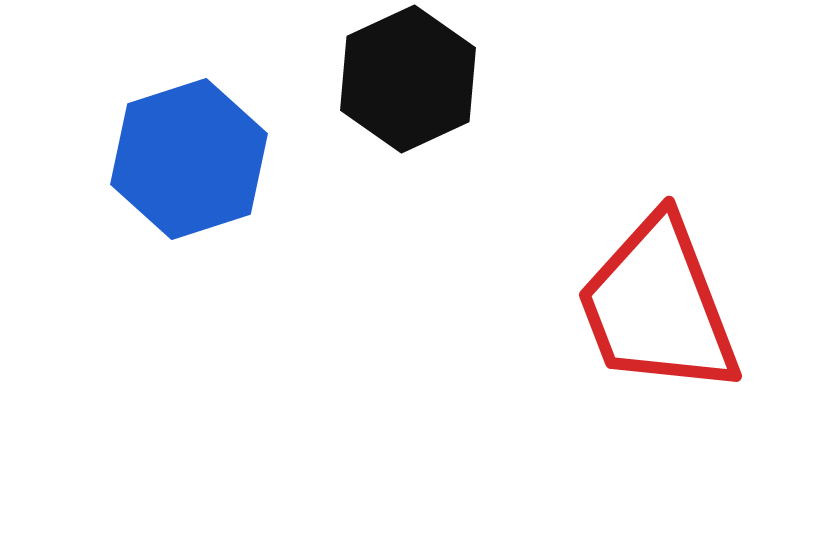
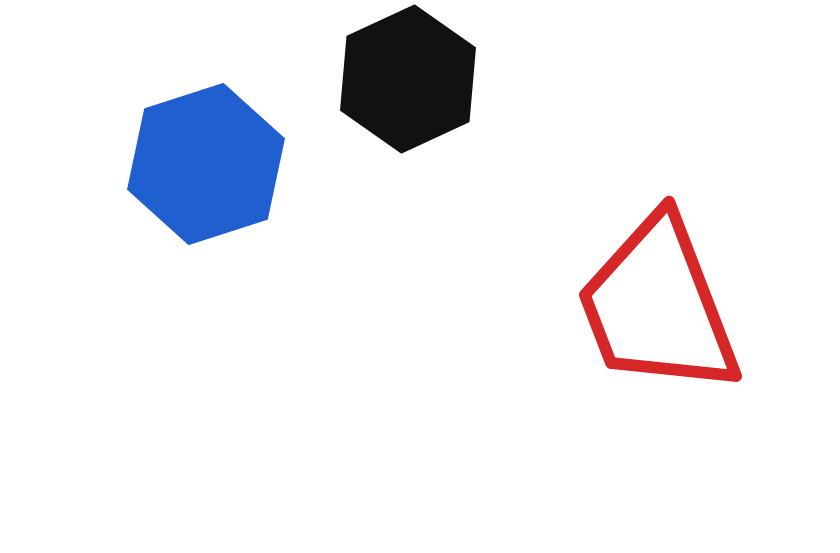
blue hexagon: moved 17 px right, 5 px down
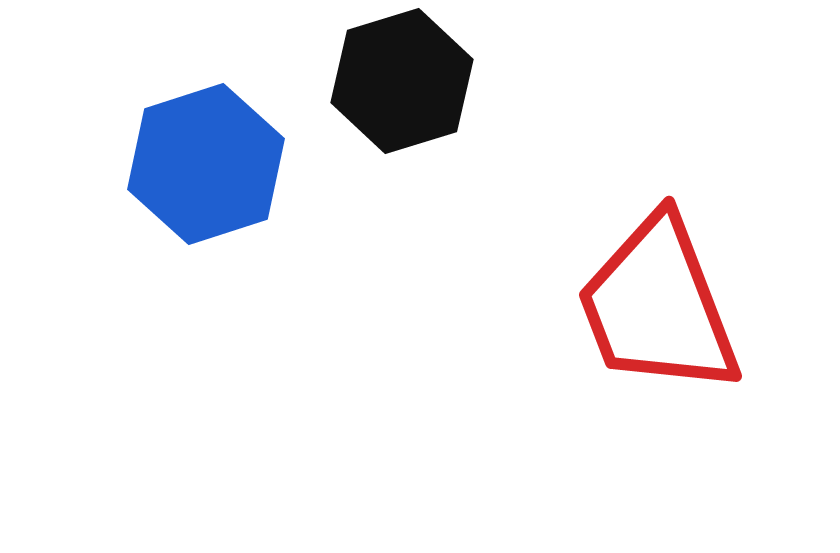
black hexagon: moved 6 px left, 2 px down; rotated 8 degrees clockwise
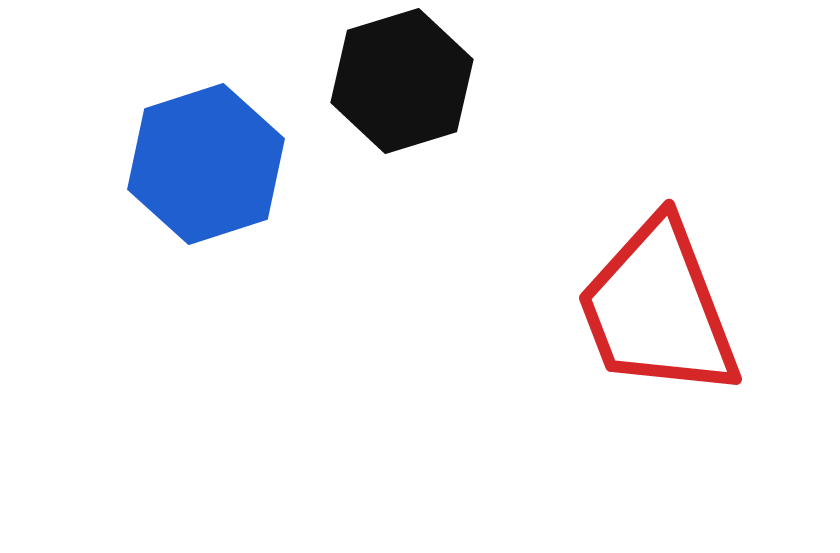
red trapezoid: moved 3 px down
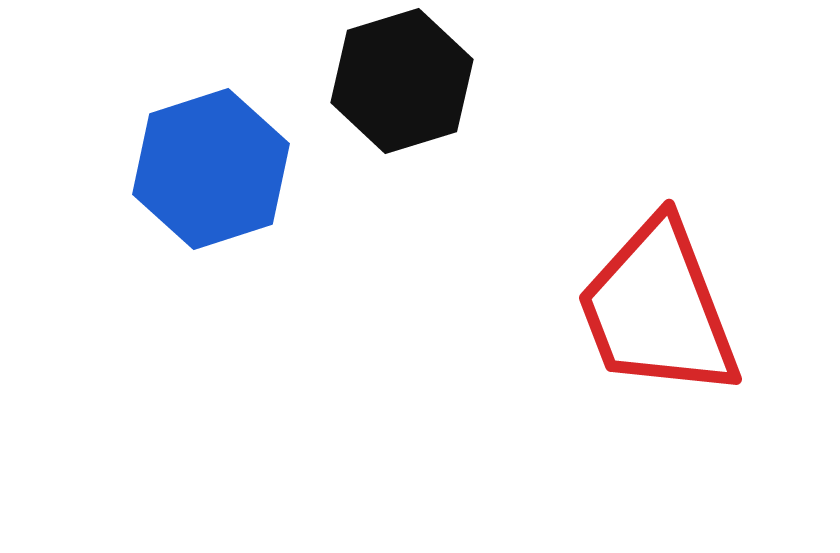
blue hexagon: moved 5 px right, 5 px down
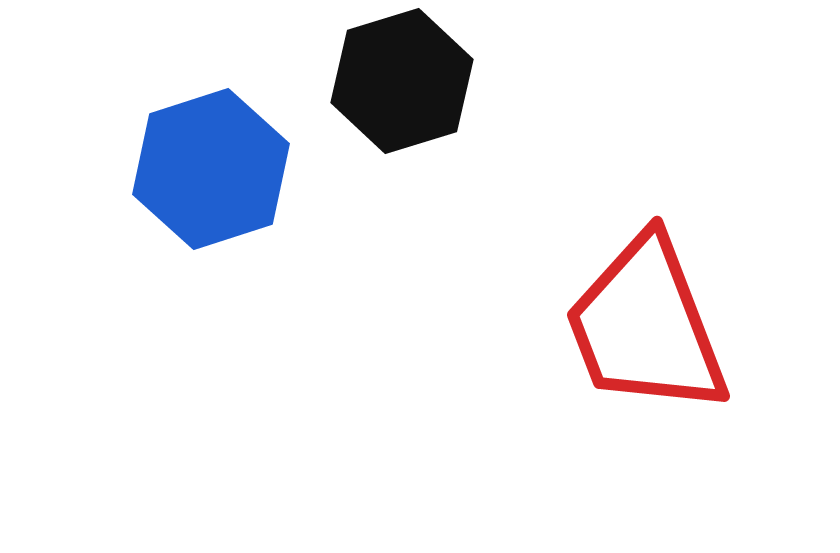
red trapezoid: moved 12 px left, 17 px down
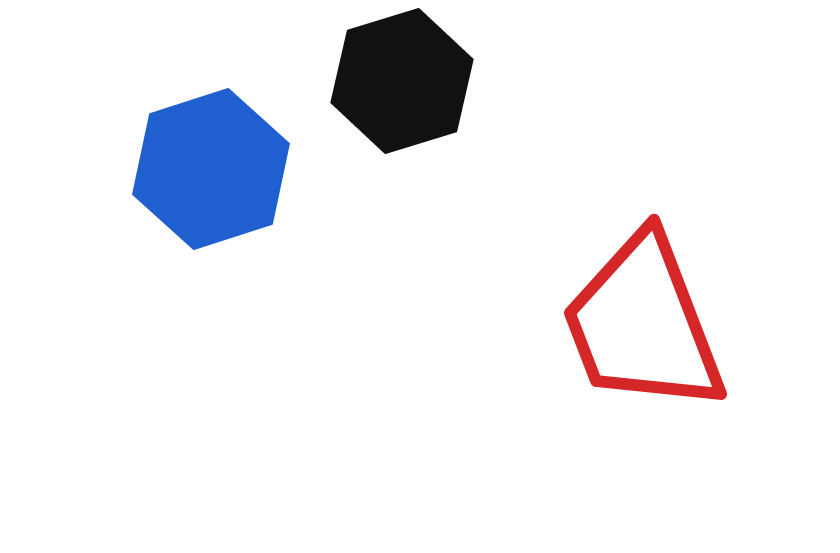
red trapezoid: moved 3 px left, 2 px up
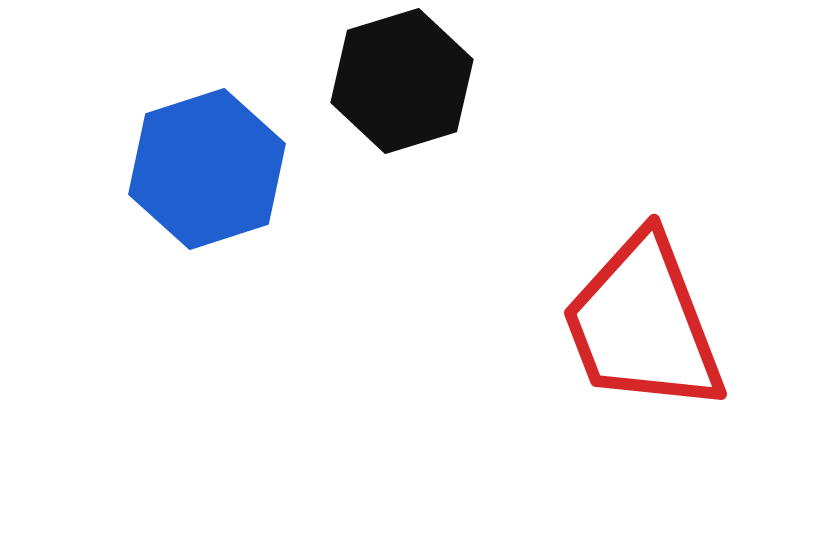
blue hexagon: moved 4 px left
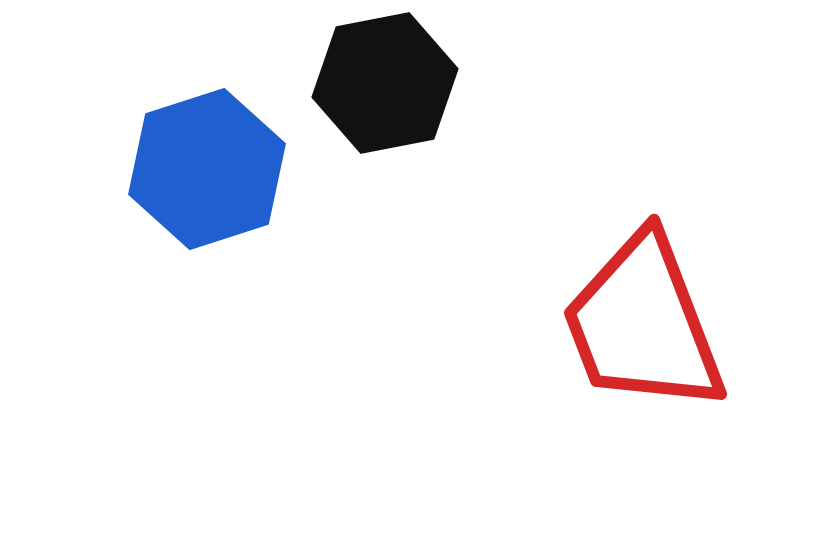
black hexagon: moved 17 px left, 2 px down; rotated 6 degrees clockwise
